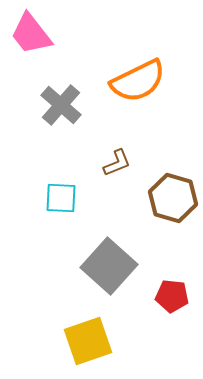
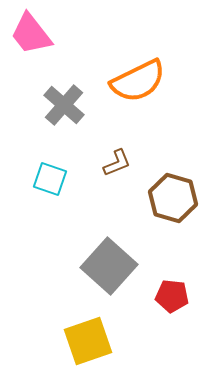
gray cross: moved 3 px right
cyan square: moved 11 px left, 19 px up; rotated 16 degrees clockwise
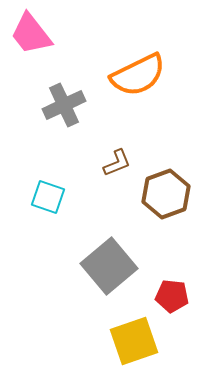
orange semicircle: moved 6 px up
gray cross: rotated 24 degrees clockwise
cyan square: moved 2 px left, 18 px down
brown hexagon: moved 7 px left, 4 px up; rotated 24 degrees clockwise
gray square: rotated 8 degrees clockwise
yellow square: moved 46 px right
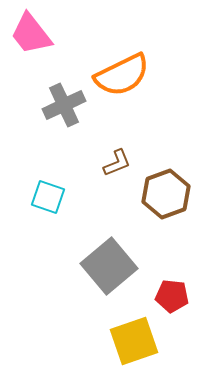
orange semicircle: moved 16 px left
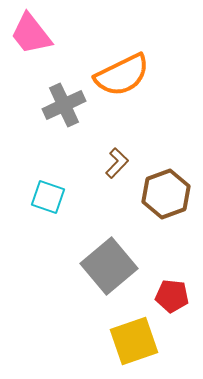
brown L-shape: rotated 24 degrees counterclockwise
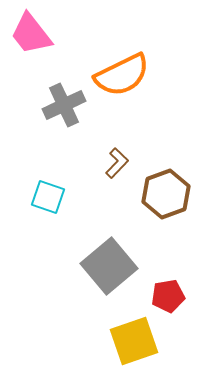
red pentagon: moved 4 px left; rotated 16 degrees counterclockwise
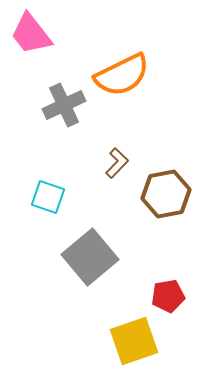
brown hexagon: rotated 9 degrees clockwise
gray square: moved 19 px left, 9 px up
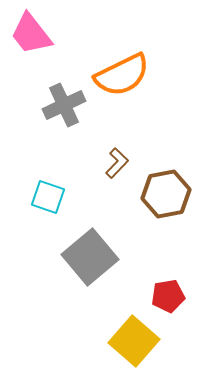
yellow square: rotated 30 degrees counterclockwise
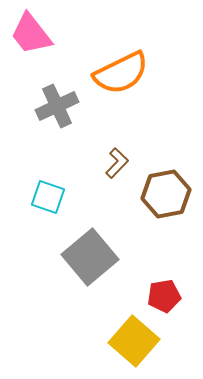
orange semicircle: moved 1 px left, 2 px up
gray cross: moved 7 px left, 1 px down
red pentagon: moved 4 px left
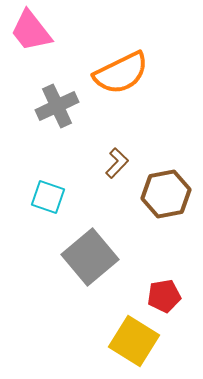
pink trapezoid: moved 3 px up
yellow square: rotated 9 degrees counterclockwise
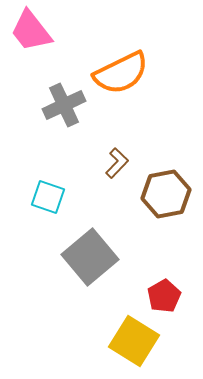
gray cross: moved 7 px right, 1 px up
red pentagon: rotated 20 degrees counterclockwise
